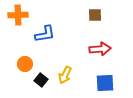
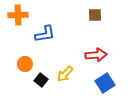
red arrow: moved 4 px left, 6 px down
yellow arrow: moved 1 px up; rotated 18 degrees clockwise
blue square: rotated 30 degrees counterclockwise
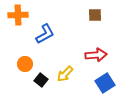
blue L-shape: rotated 20 degrees counterclockwise
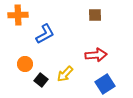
blue square: moved 1 px down
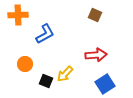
brown square: rotated 24 degrees clockwise
black square: moved 5 px right, 1 px down; rotated 16 degrees counterclockwise
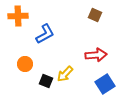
orange cross: moved 1 px down
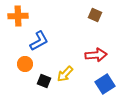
blue L-shape: moved 6 px left, 7 px down
black square: moved 2 px left
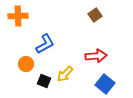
brown square: rotated 32 degrees clockwise
blue L-shape: moved 6 px right, 3 px down
red arrow: moved 1 px down
orange circle: moved 1 px right
blue square: rotated 18 degrees counterclockwise
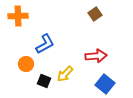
brown square: moved 1 px up
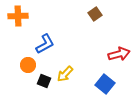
red arrow: moved 23 px right, 2 px up; rotated 10 degrees counterclockwise
orange circle: moved 2 px right, 1 px down
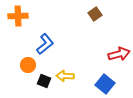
blue L-shape: rotated 10 degrees counterclockwise
yellow arrow: moved 2 px down; rotated 48 degrees clockwise
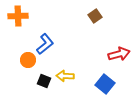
brown square: moved 2 px down
orange circle: moved 5 px up
